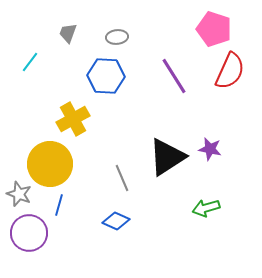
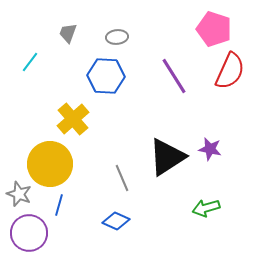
yellow cross: rotated 12 degrees counterclockwise
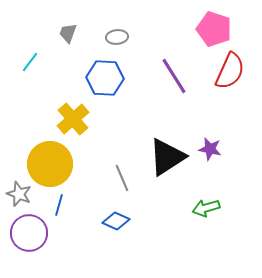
blue hexagon: moved 1 px left, 2 px down
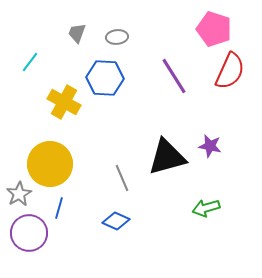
gray trapezoid: moved 9 px right
yellow cross: moved 9 px left, 17 px up; rotated 20 degrees counterclockwise
purple star: moved 3 px up
black triangle: rotated 18 degrees clockwise
gray star: rotated 20 degrees clockwise
blue line: moved 3 px down
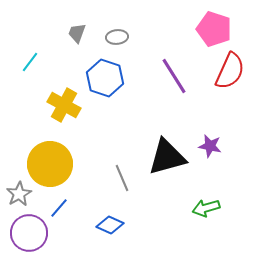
blue hexagon: rotated 15 degrees clockwise
yellow cross: moved 3 px down
blue line: rotated 25 degrees clockwise
blue diamond: moved 6 px left, 4 px down
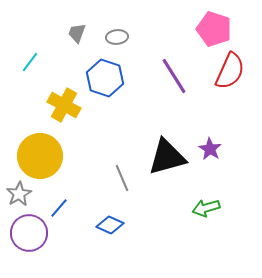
purple star: moved 3 px down; rotated 20 degrees clockwise
yellow circle: moved 10 px left, 8 px up
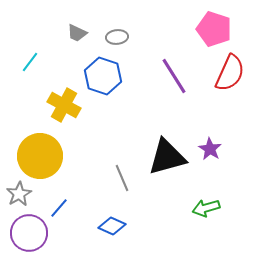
gray trapezoid: rotated 85 degrees counterclockwise
red semicircle: moved 2 px down
blue hexagon: moved 2 px left, 2 px up
blue diamond: moved 2 px right, 1 px down
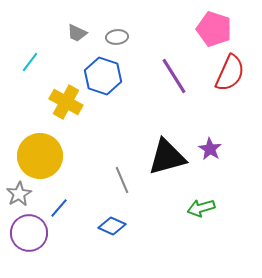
yellow cross: moved 2 px right, 3 px up
gray line: moved 2 px down
green arrow: moved 5 px left
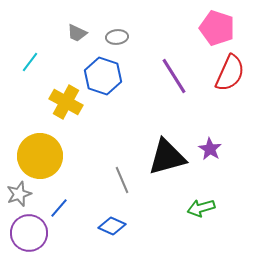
pink pentagon: moved 3 px right, 1 px up
gray star: rotated 10 degrees clockwise
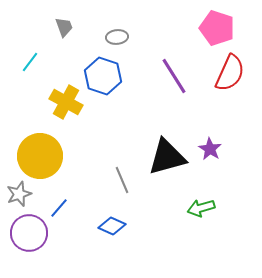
gray trapezoid: moved 13 px left, 6 px up; rotated 135 degrees counterclockwise
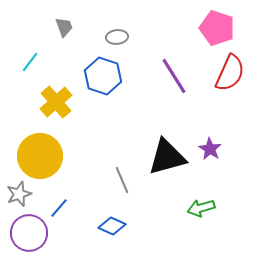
yellow cross: moved 10 px left; rotated 20 degrees clockwise
